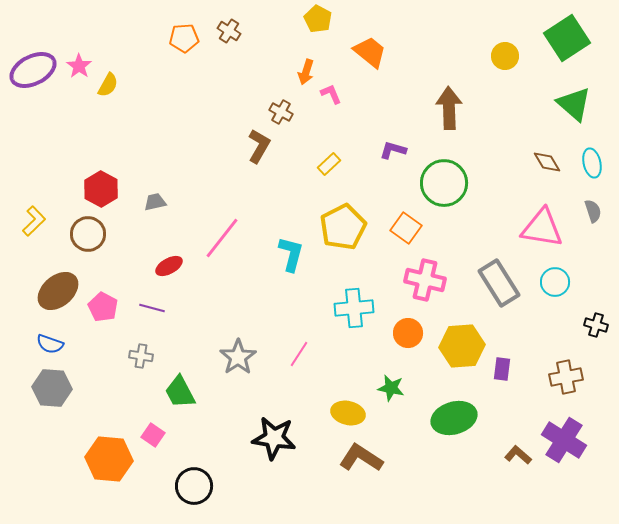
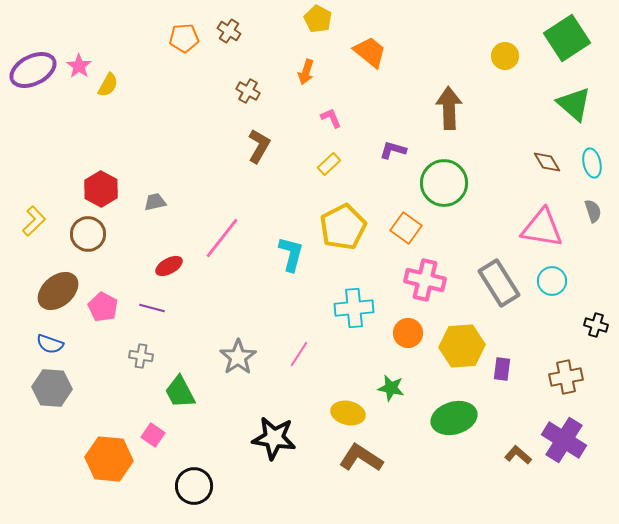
pink L-shape at (331, 94): moved 24 px down
brown cross at (281, 112): moved 33 px left, 21 px up
cyan circle at (555, 282): moved 3 px left, 1 px up
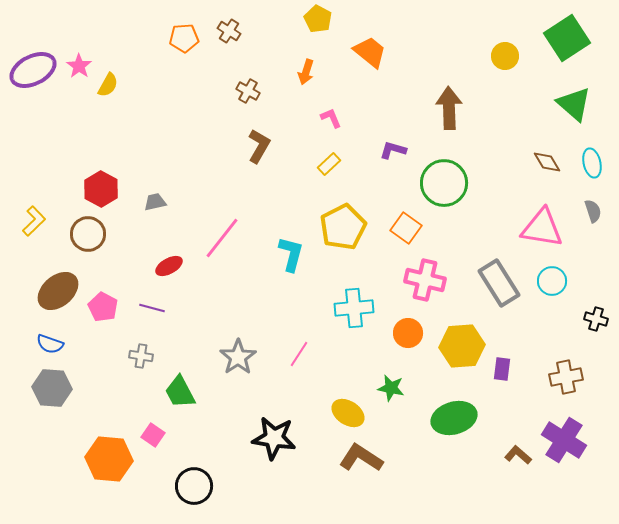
black cross at (596, 325): moved 6 px up
yellow ellipse at (348, 413): rotated 20 degrees clockwise
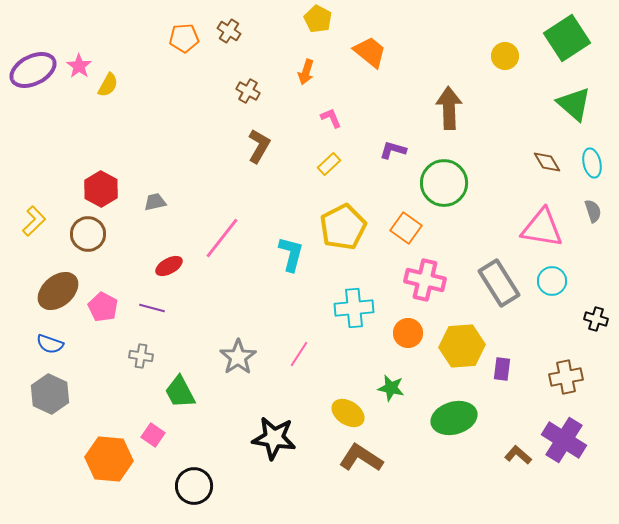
gray hexagon at (52, 388): moved 2 px left, 6 px down; rotated 21 degrees clockwise
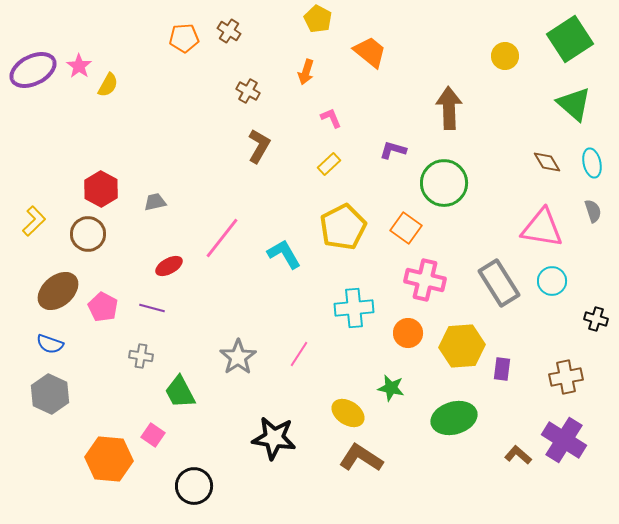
green square at (567, 38): moved 3 px right, 1 px down
cyan L-shape at (291, 254): moved 7 px left; rotated 45 degrees counterclockwise
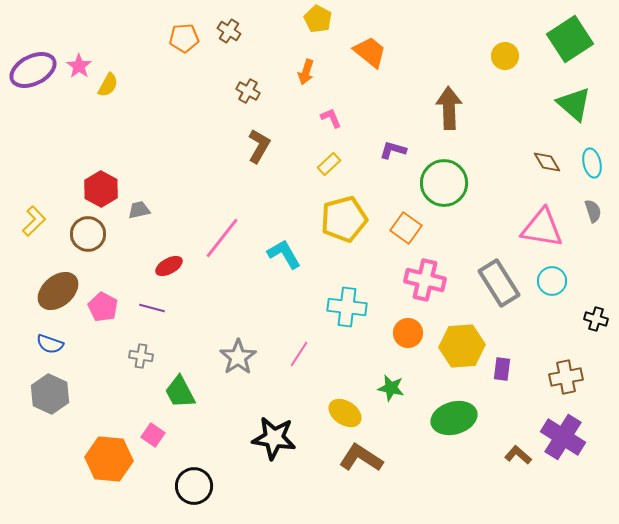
gray trapezoid at (155, 202): moved 16 px left, 8 px down
yellow pentagon at (343, 227): moved 1 px right, 8 px up; rotated 12 degrees clockwise
cyan cross at (354, 308): moved 7 px left, 1 px up; rotated 12 degrees clockwise
yellow ellipse at (348, 413): moved 3 px left
purple cross at (564, 440): moved 1 px left, 3 px up
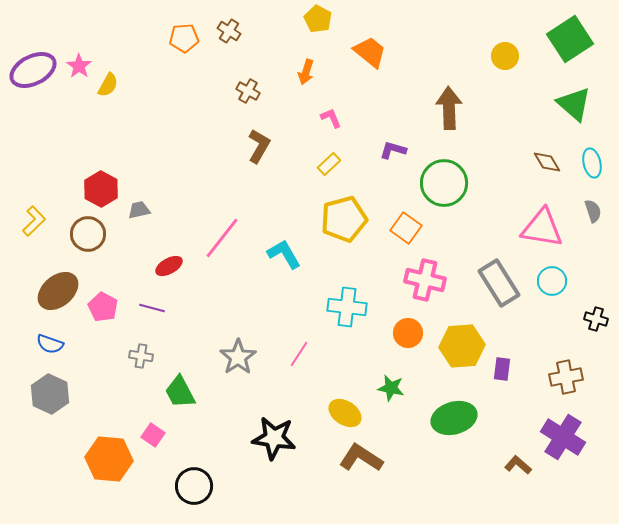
brown L-shape at (518, 455): moved 10 px down
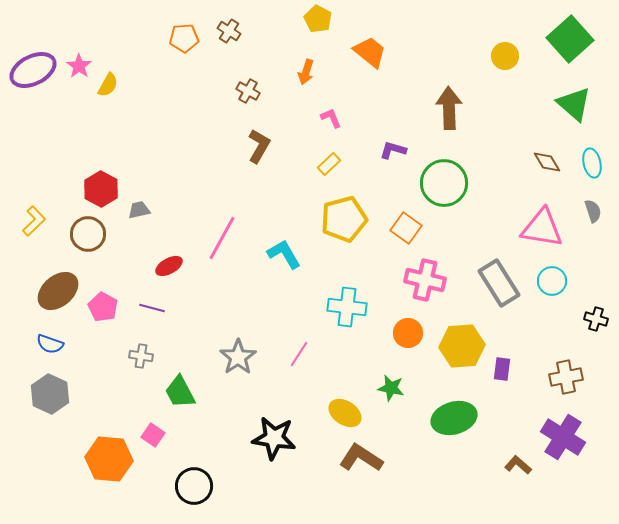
green square at (570, 39): rotated 9 degrees counterclockwise
pink line at (222, 238): rotated 9 degrees counterclockwise
